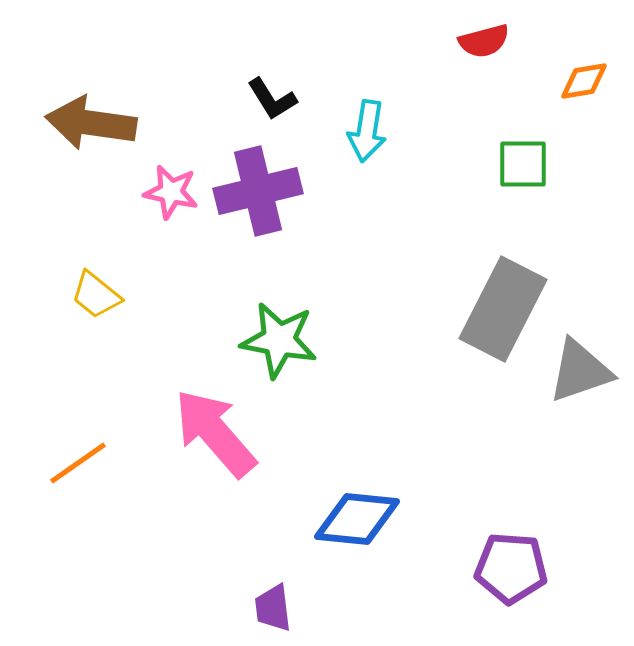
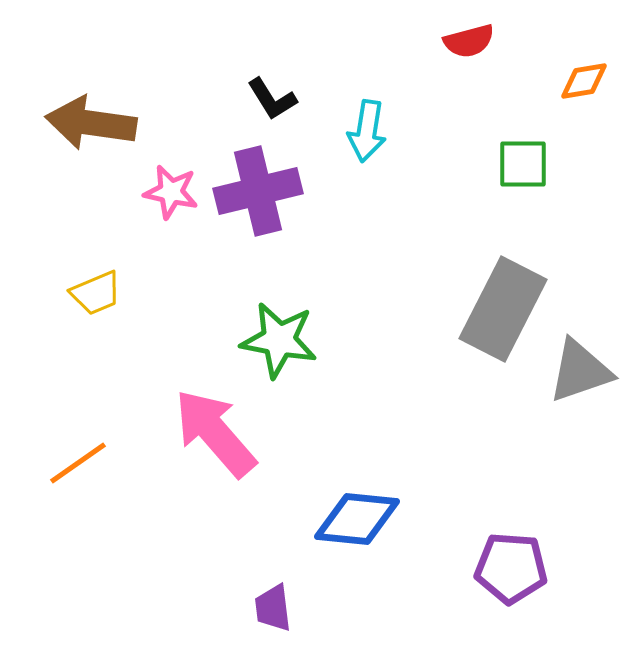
red semicircle: moved 15 px left
yellow trapezoid: moved 2 px up; rotated 62 degrees counterclockwise
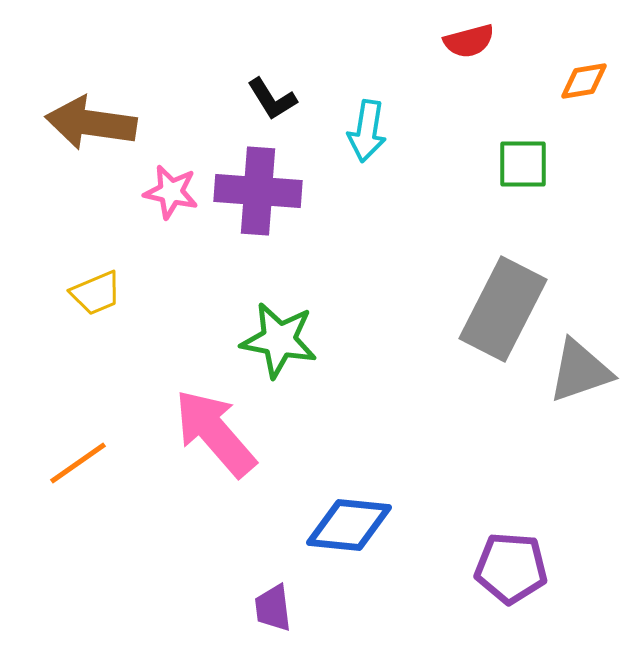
purple cross: rotated 18 degrees clockwise
blue diamond: moved 8 px left, 6 px down
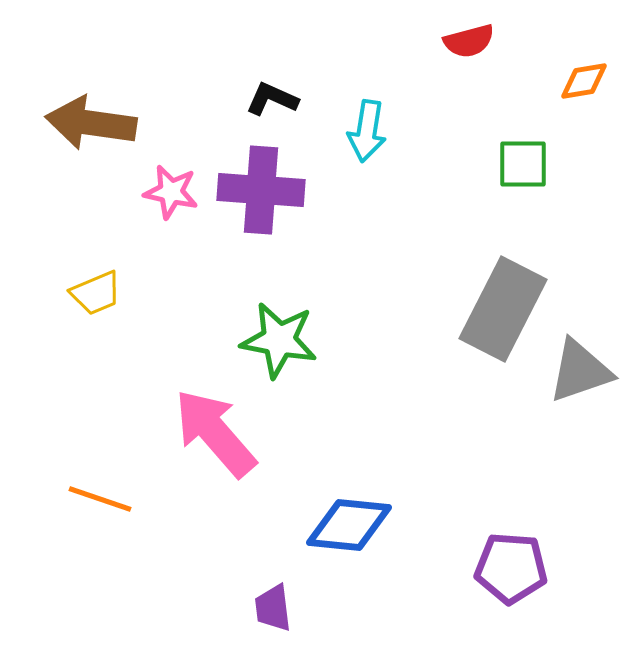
black L-shape: rotated 146 degrees clockwise
purple cross: moved 3 px right, 1 px up
orange line: moved 22 px right, 36 px down; rotated 54 degrees clockwise
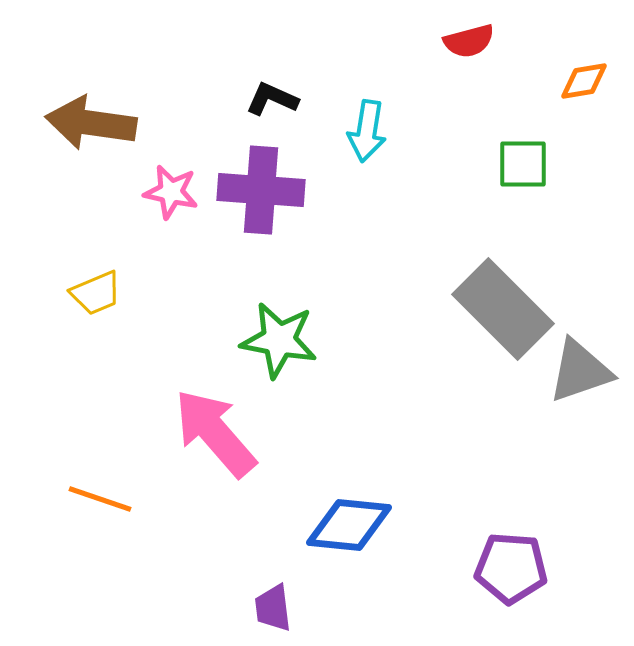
gray rectangle: rotated 72 degrees counterclockwise
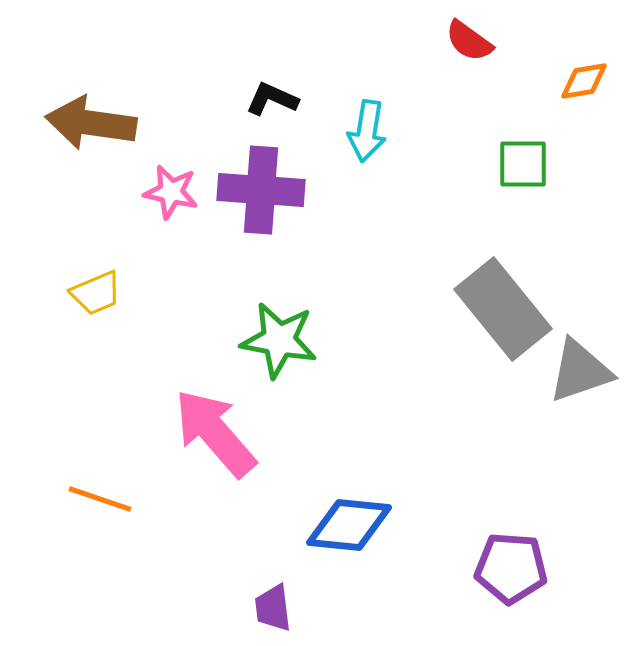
red semicircle: rotated 51 degrees clockwise
gray rectangle: rotated 6 degrees clockwise
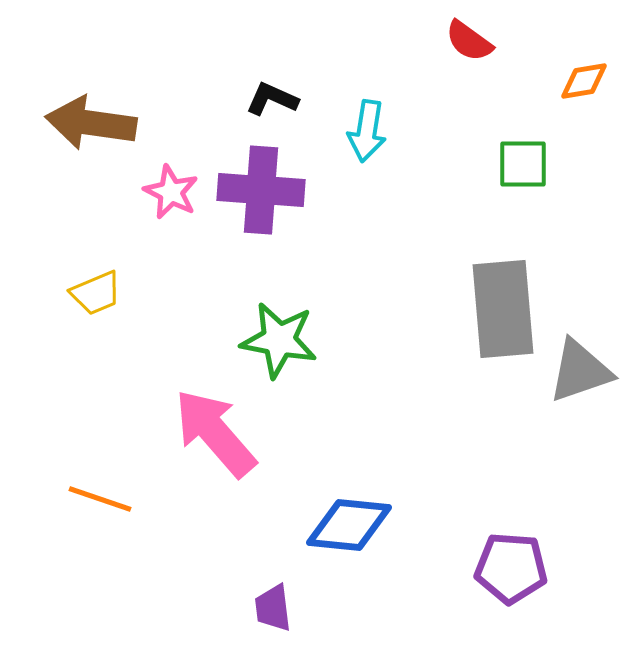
pink star: rotated 14 degrees clockwise
gray rectangle: rotated 34 degrees clockwise
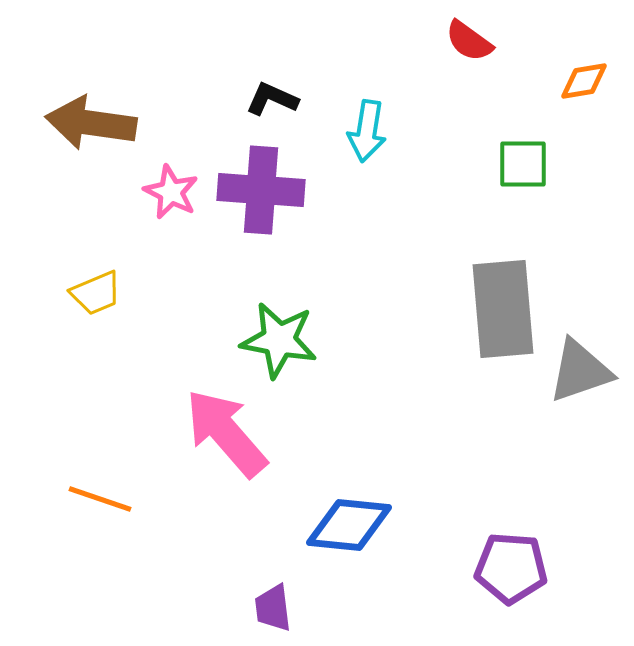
pink arrow: moved 11 px right
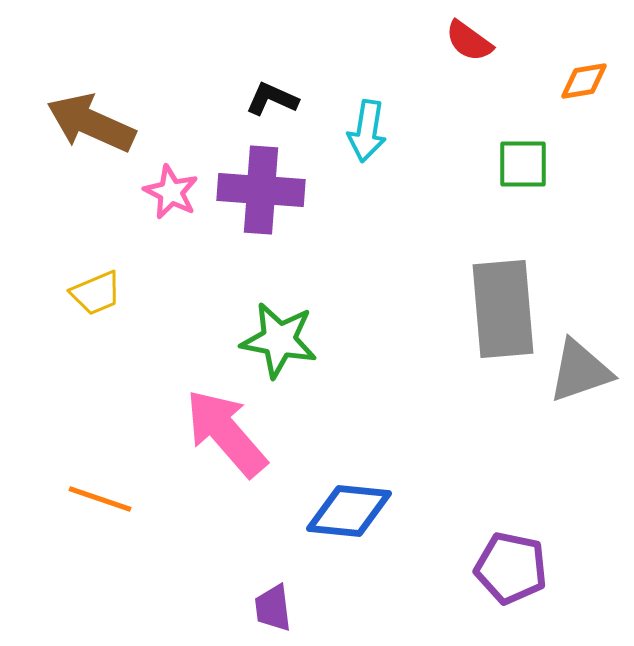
brown arrow: rotated 16 degrees clockwise
blue diamond: moved 14 px up
purple pentagon: rotated 8 degrees clockwise
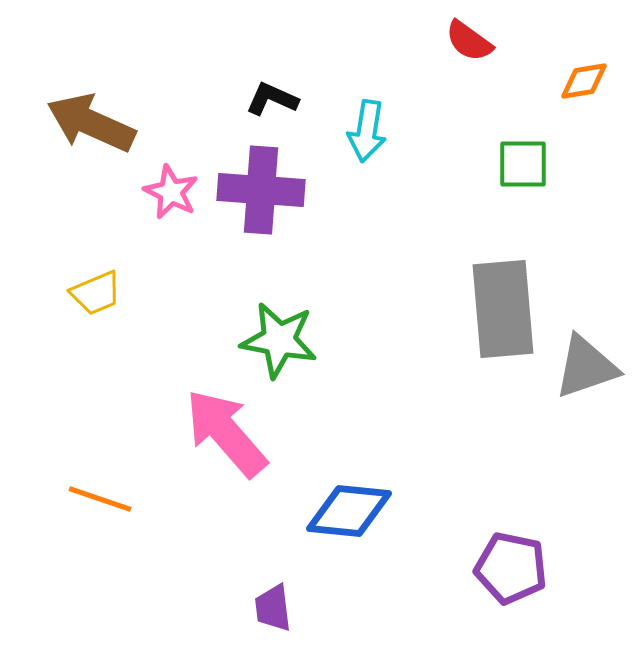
gray triangle: moved 6 px right, 4 px up
